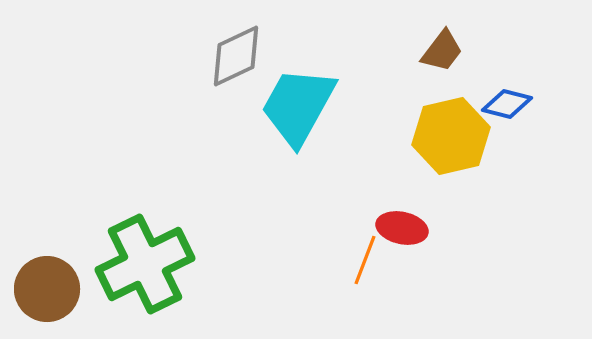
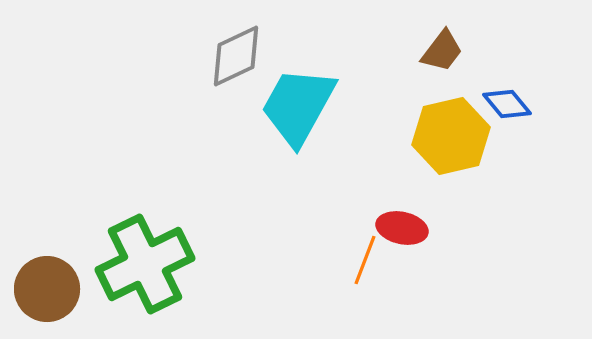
blue diamond: rotated 36 degrees clockwise
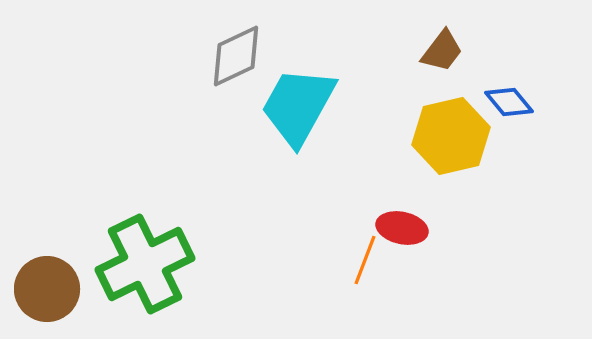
blue diamond: moved 2 px right, 2 px up
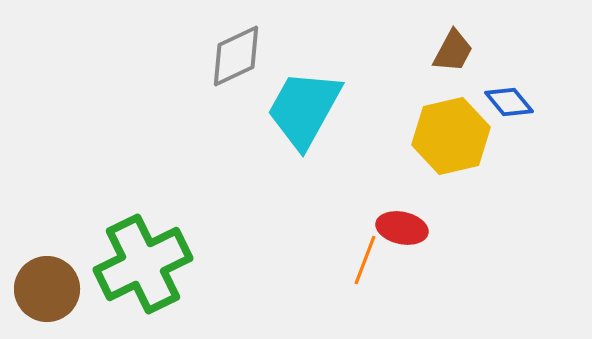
brown trapezoid: moved 11 px right; rotated 9 degrees counterclockwise
cyan trapezoid: moved 6 px right, 3 px down
green cross: moved 2 px left
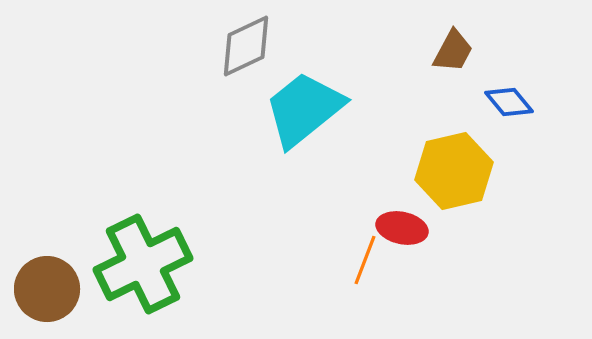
gray diamond: moved 10 px right, 10 px up
cyan trapezoid: rotated 22 degrees clockwise
yellow hexagon: moved 3 px right, 35 px down
